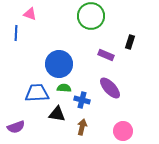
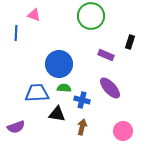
pink triangle: moved 4 px right, 1 px down
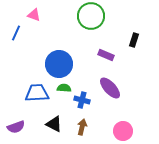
blue line: rotated 21 degrees clockwise
black rectangle: moved 4 px right, 2 px up
black triangle: moved 3 px left, 10 px down; rotated 18 degrees clockwise
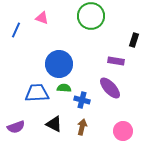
pink triangle: moved 8 px right, 3 px down
blue line: moved 3 px up
purple rectangle: moved 10 px right, 6 px down; rotated 14 degrees counterclockwise
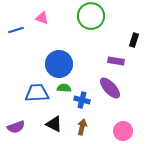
blue line: rotated 49 degrees clockwise
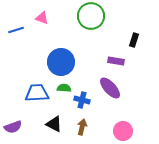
blue circle: moved 2 px right, 2 px up
purple semicircle: moved 3 px left
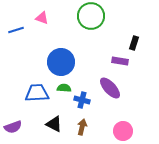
black rectangle: moved 3 px down
purple rectangle: moved 4 px right
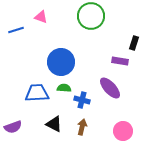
pink triangle: moved 1 px left, 1 px up
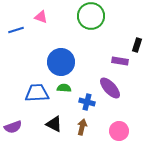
black rectangle: moved 3 px right, 2 px down
blue cross: moved 5 px right, 2 px down
pink circle: moved 4 px left
